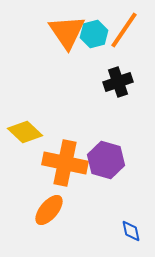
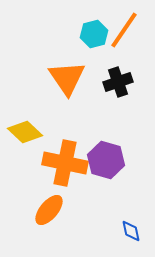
orange triangle: moved 46 px down
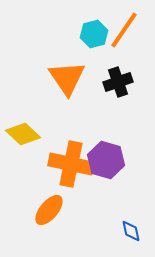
yellow diamond: moved 2 px left, 2 px down
orange cross: moved 6 px right, 1 px down
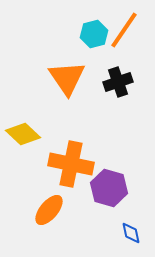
purple hexagon: moved 3 px right, 28 px down
blue diamond: moved 2 px down
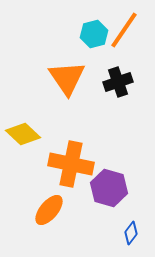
blue diamond: rotated 50 degrees clockwise
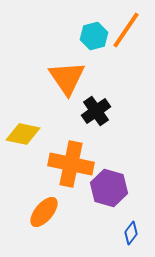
orange line: moved 2 px right
cyan hexagon: moved 2 px down
black cross: moved 22 px left, 29 px down; rotated 16 degrees counterclockwise
yellow diamond: rotated 32 degrees counterclockwise
orange ellipse: moved 5 px left, 2 px down
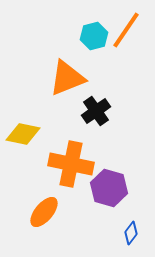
orange triangle: rotated 42 degrees clockwise
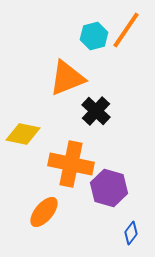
black cross: rotated 12 degrees counterclockwise
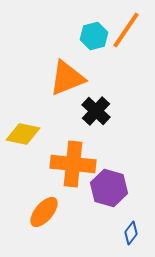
orange cross: moved 2 px right; rotated 6 degrees counterclockwise
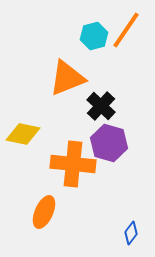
black cross: moved 5 px right, 5 px up
purple hexagon: moved 45 px up
orange ellipse: rotated 16 degrees counterclockwise
